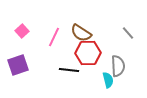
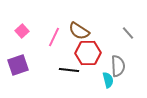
brown semicircle: moved 2 px left, 2 px up
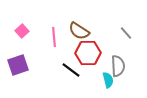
gray line: moved 2 px left
pink line: rotated 30 degrees counterclockwise
black line: moved 2 px right; rotated 30 degrees clockwise
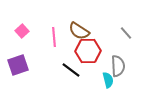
red hexagon: moved 2 px up
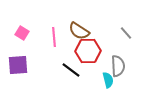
pink square: moved 2 px down; rotated 16 degrees counterclockwise
purple square: rotated 15 degrees clockwise
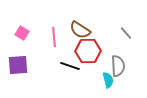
brown semicircle: moved 1 px right, 1 px up
black line: moved 1 px left, 4 px up; rotated 18 degrees counterclockwise
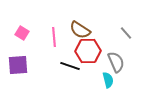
gray semicircle: moved 2 px left, 4 px up; rotated 20 degrees counterclockwise
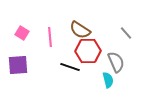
pink line: moved 4 px left
black line: moved 1 px down
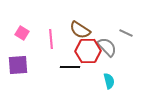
gray line: rotated 24 degrees counterclockwise
pink line: moved 1 px right, 2 px down
gray semicircle: moved 9 px left, 15 px up; rotated 20 degrees counterclockwise
black line: rotated 18 degrees counterclockwise
cyan semicircle: moved 1 px right, 1 px down
